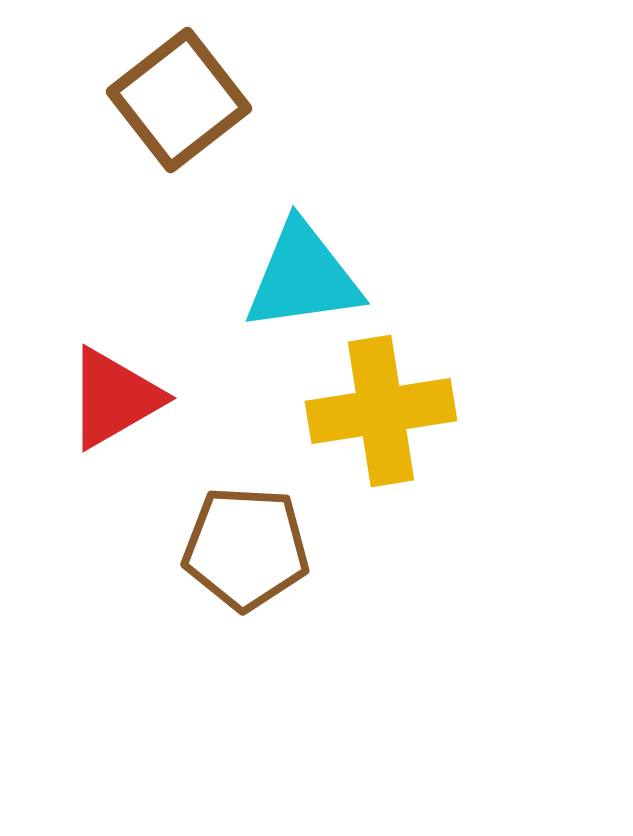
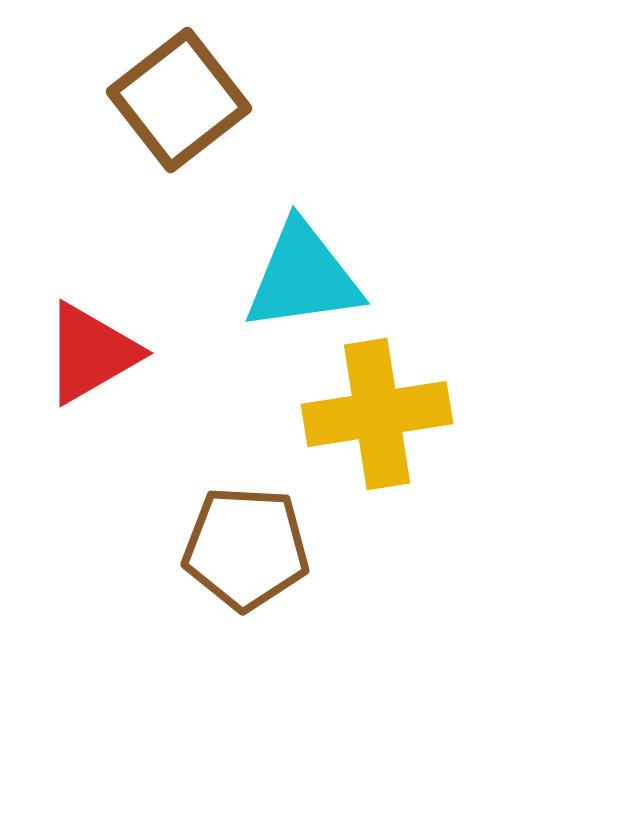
red triangle: moved 23 px left, 45 px up
yellow cross: moved 4 px left, 3 px down
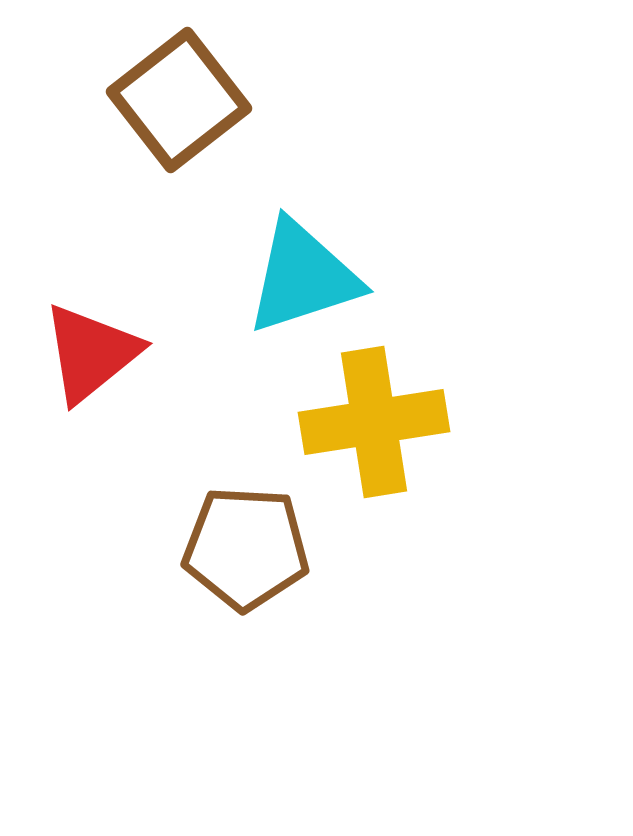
cyan triangle: rotated 10 degrees counterclockwise
red triangle: rotated 9 degrees counterclockwise
yellow cross: moved 3 px left, 8 px down
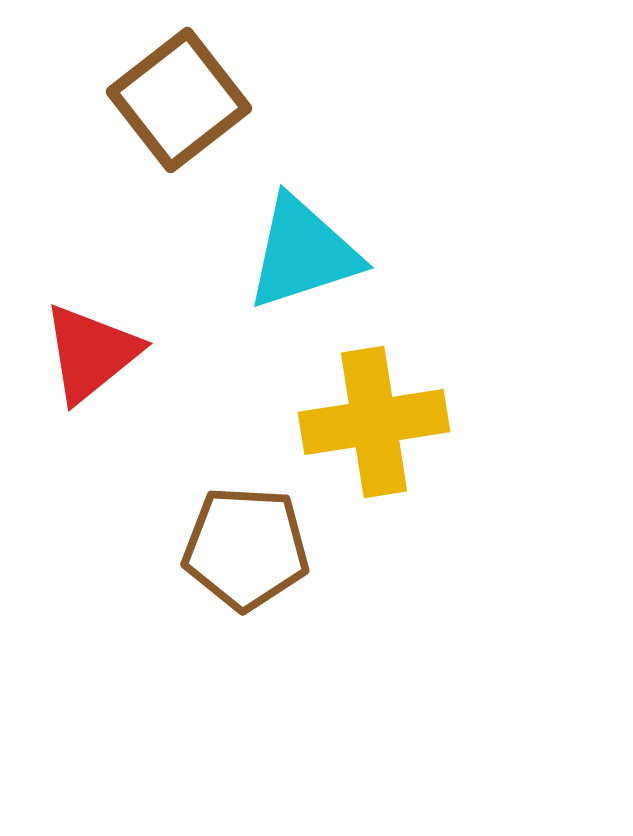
cyan triangle: moved 24 px up
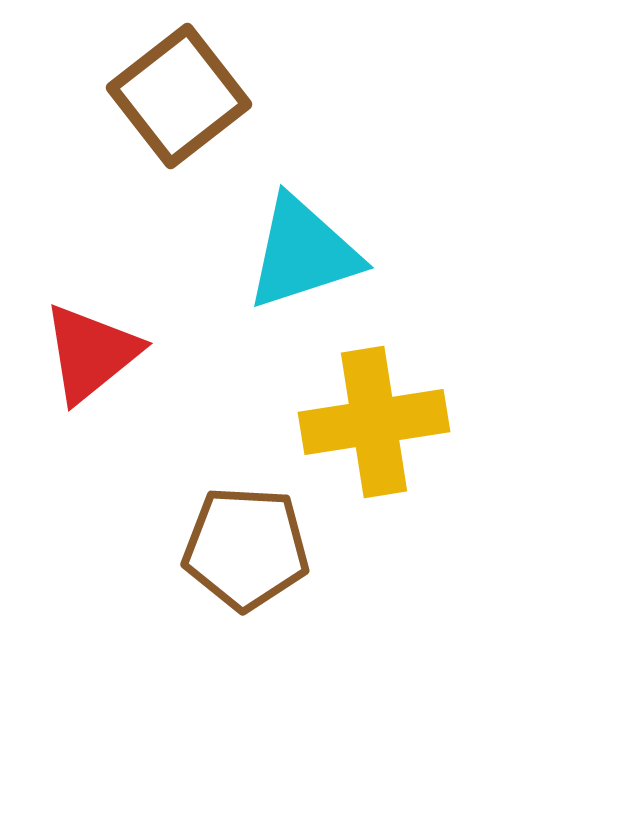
brown square: moved 4 px up
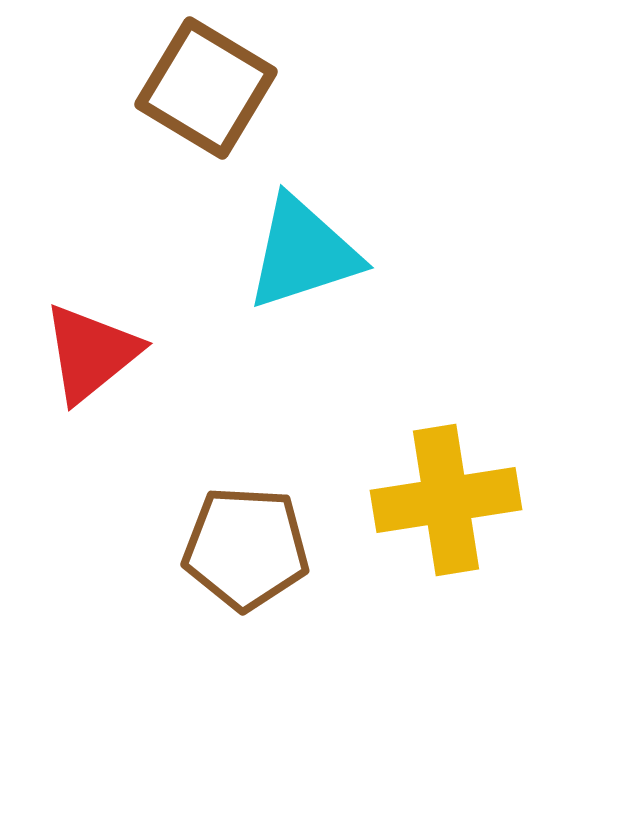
brown square: moved 27 px right, 8 px up; rotated 21 degrees counterclockwise
yellow cross: moved 72 px right, 78 px down
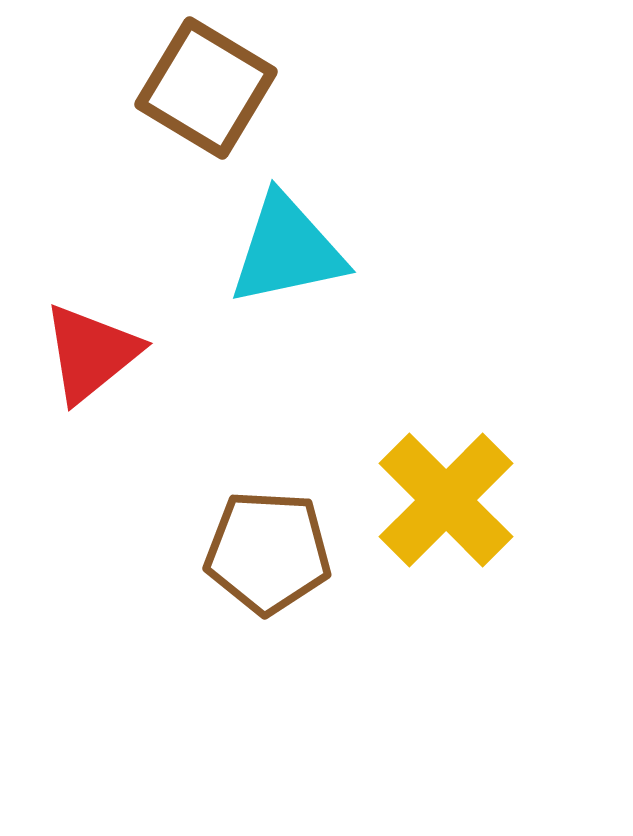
cyan triangle: moved 16 px left, 3 px up; rotated 6 degrees clockwise
yellow cross: rotated 36 degrees counterclockwise
brown pentagon: moved 22 px right, 4 px down
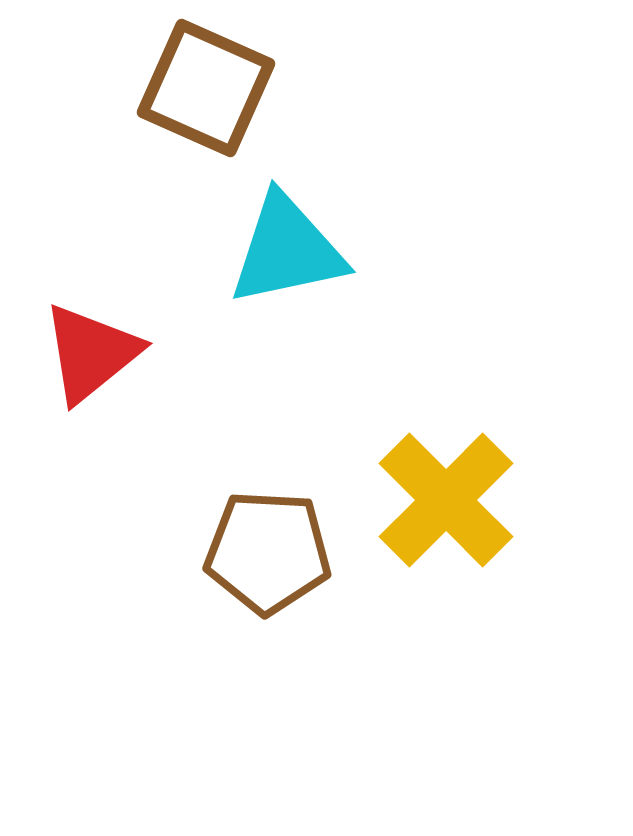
brown square: rotated 7 degrees counterclockwise
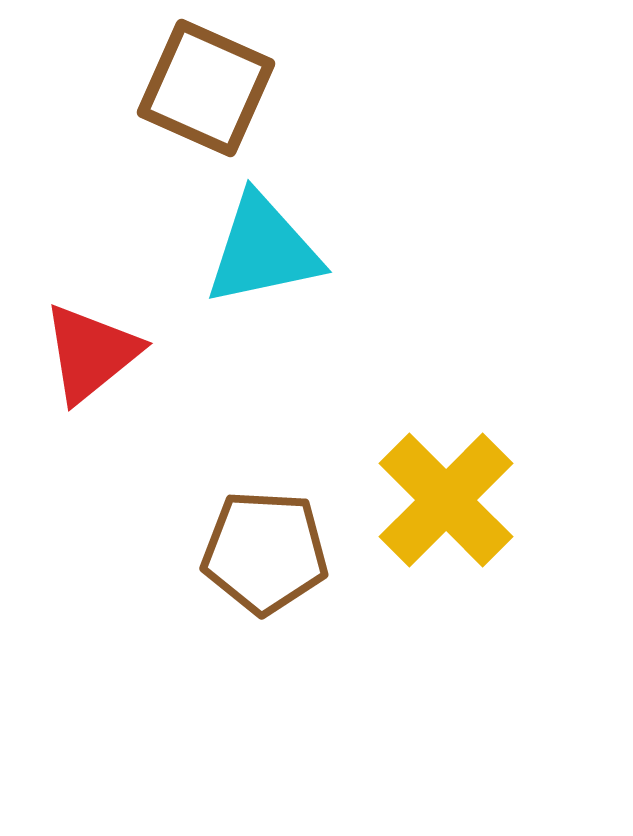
cyan triangle: moved 24 px left
brown pentagon: moved 3 px left
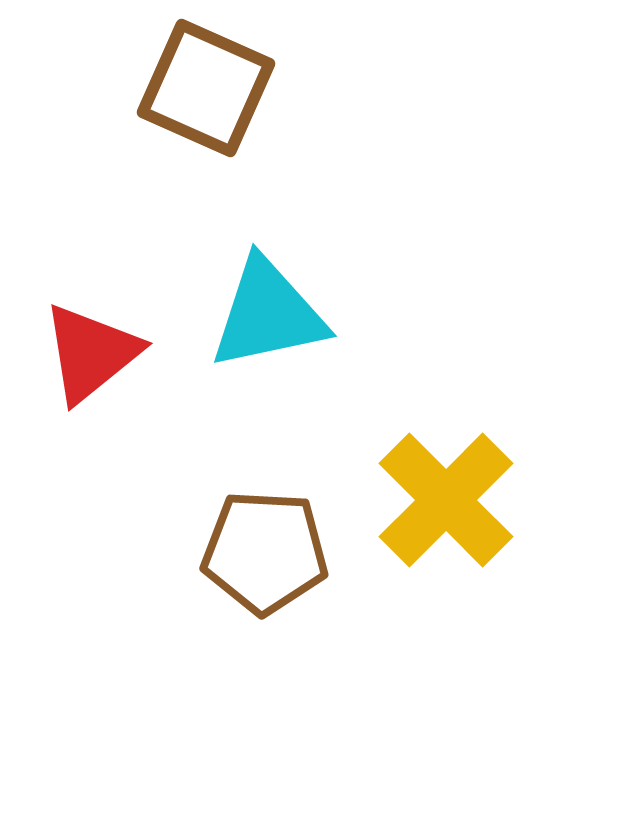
cyan triangle: moved 5 px right, 64 px down
